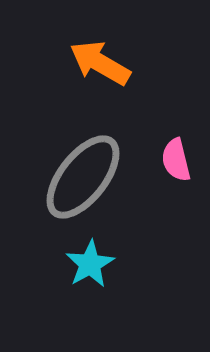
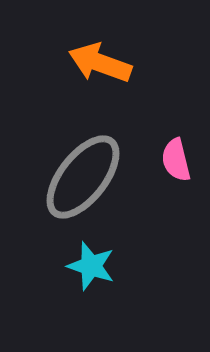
orange arrow: rotated 10 degrees counterclockwise
cyan star: moved 1 px right, 2 px down; rotated 24 degrees counterclockwise
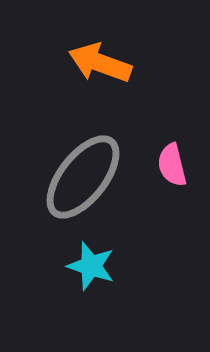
pink semicircle: moved 4 px left, 5 px down
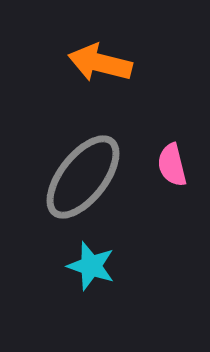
orange arrow: rotated 6 degrees counterclockwise
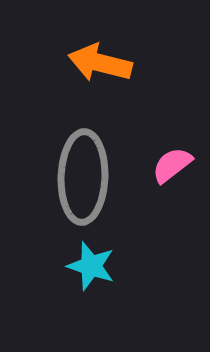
pink semicircle: rotated 66 degrees clockwise
gray ellipse: rotated 36 degrees counterclockwise
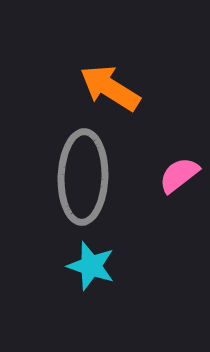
orange arrow: moved 10 px right, 25 px down; rotated 18 degrees clockwise
pink semicircle: moved 7 px right, 10 px down
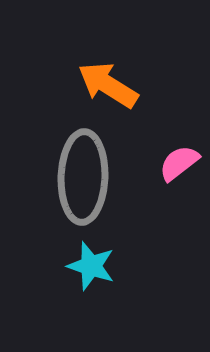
orange arrow: moved 2 px left, 3 px up
pink semicircle: moved 12 px up
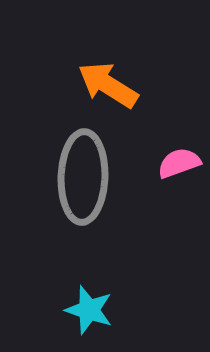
pink semicircle: rotated 18 degrees clockwise
cyan star: moved 2 px left, 44 px down
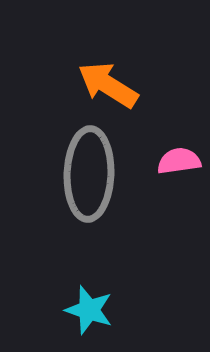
pink semicircle: moved 2 px up; rotated 12 degrees clockwise
gray ellipse: moved 6 px right, 3 px up
